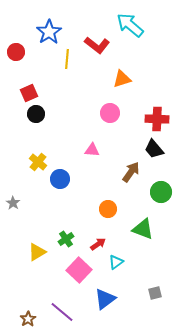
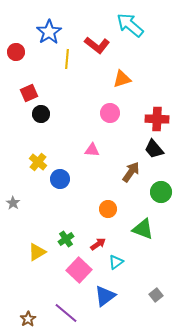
black circle: moved 5 px right
gray square: moved 1 px right, 2 px down; rotated 24 degrees counterclockwise
blue triangle: moved 3 px up
purple line: moved 4 px right, 1 px down
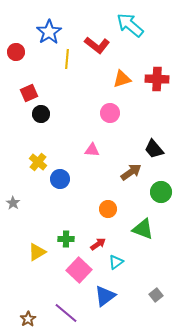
red cross: moved 40 px up
brown arrow: rotated 20 degrees clockwise
green cross: rotated 35 degrees clockwise
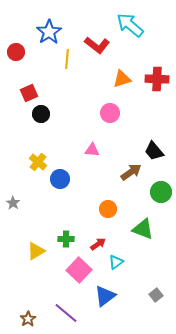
black trapezoid: moved 2 px down
yellow triangle: moved 1 px left, 1 px up
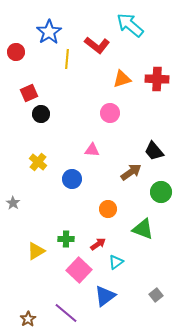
blue circle: moved 12 px right
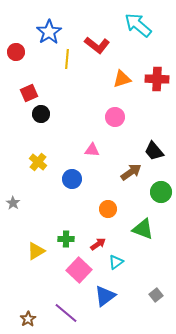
cyan arrow: moved 8 px right
pink circle: moved 5 px right, 4 px down
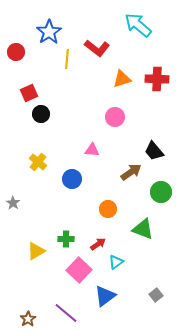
red L-shape: moved 3 px down
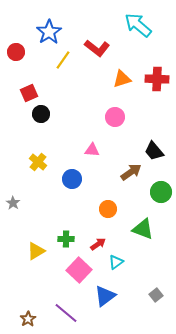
yellow line: moved 4 px left, 1 px down; rotated 30 degrees clockwise
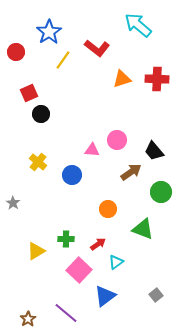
pink circle: moved 2 px right, 23 px down
blue circle: moved 4 px up
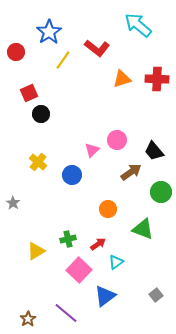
pink triangle: rotated 49 degrees counterclockwise
green cross: moved 2 px right; rotated 14 degrees counterclockwise
